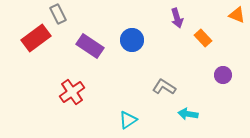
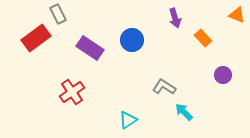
purple arrow: moved 2 px left
purple rectangle: moved 2 px down
cyan arrow: moved 4 px left, 2 px up; rotated 36 degrees clockwise
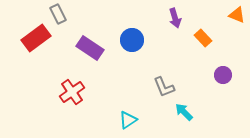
gray L-shape: rotated 145 degrees counterclockwise
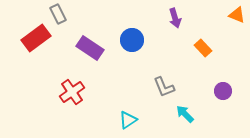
orange rectangle: moved 10 px down
purple circle: moved 16 px down
cyan arrow: moved 1 px right, 2 px down
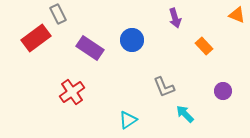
orange rectangle: moved 1 px right, 2 px up
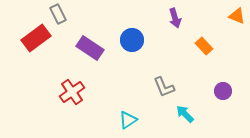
orange triangle: moved 1 px down
